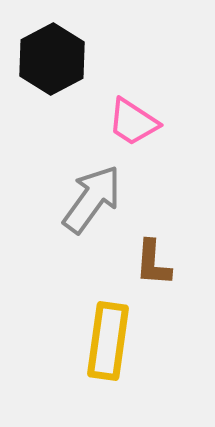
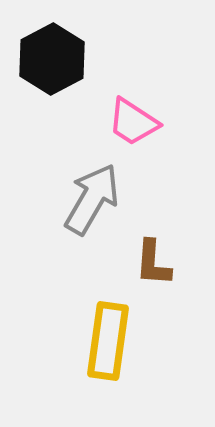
gray arrow: rotated 6 degrees counterclockwise
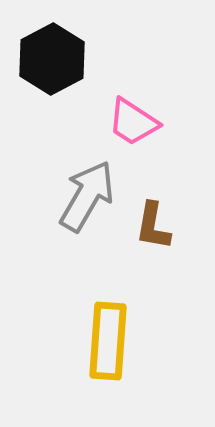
gray arrow: moved 5 px left, 3 px up
brown L-shape: moved 37 px up; rotated 6 degrees clockwise
yellow rectangle: rotated 4 degrees counterclockwise
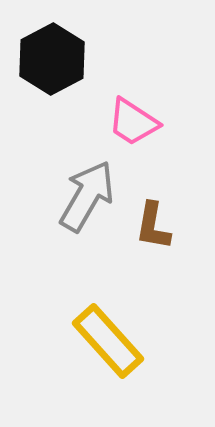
yellow rectangle: rotated 46 degrees counterclockwise
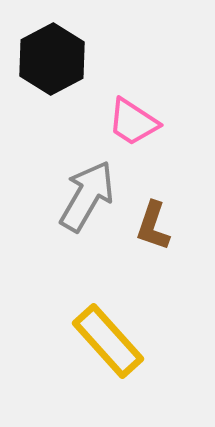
brown L-shape: rotated 9 degrees clockwise
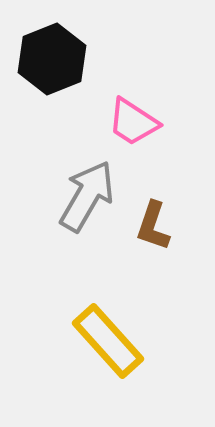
black hexagon: rotated 6 degrees clockwise
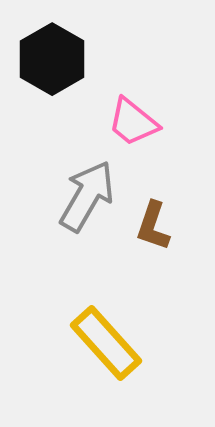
black hexagon: rotated 8 degrees counterclockwise
pink trapezoid: rotated 6 degrees clockwise
yellow rectangle: moved 2 px left, 2 px down
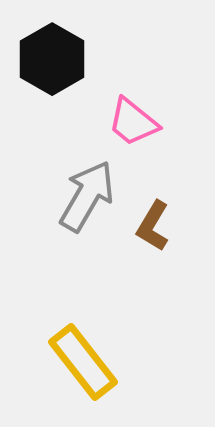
brown L-shape: rotated 12 degrees clockwise
yellow rectangle: moved 23 px left, 19 px down; rotated 4 degrees clockwise
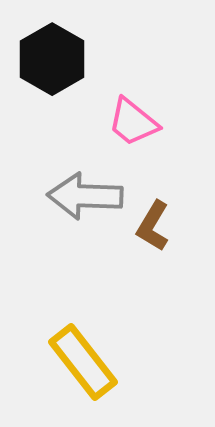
gray arrow: moved 2 px left; rotated 118 degrees counterclockwise
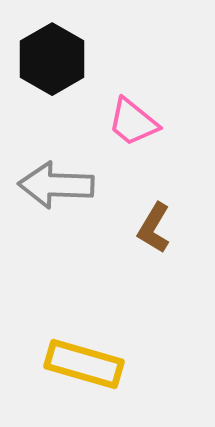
gray arrow: moved 29 px left, 11 px up
brown L-shape: moved 1 px right, 2 px down
yellow rectangle: moved 1 px right, 2 px down; rotated 36 degrees counterclockwise
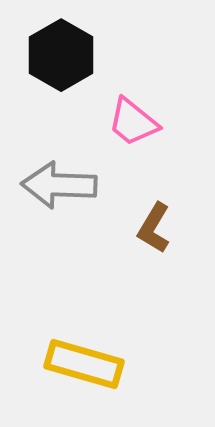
black hexagon: moved 9 px right, 4 px up
gray arrow: moved 3 px right
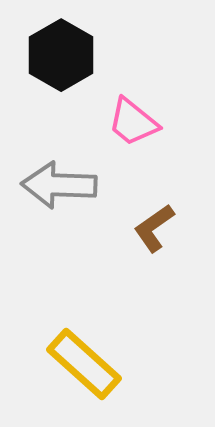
brown L-shape: rotated 24 degrees clockwise
yellow rectangle: rotated 26 degrees clockwise
